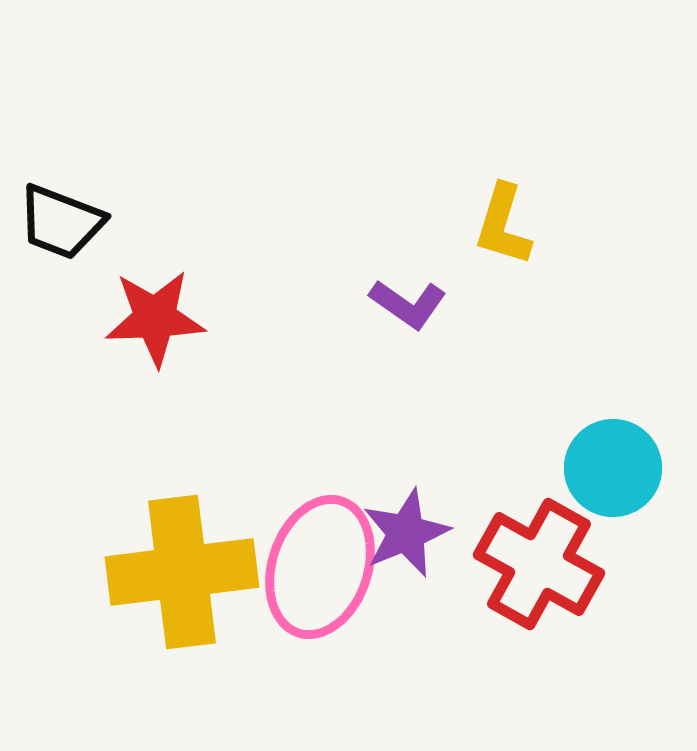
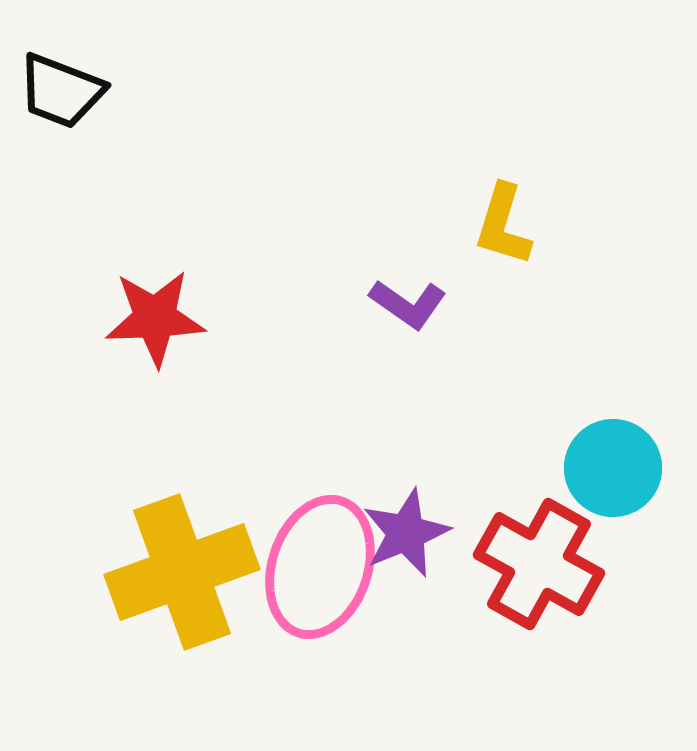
black trapezoid: moved 131 px up
yellow cross: rotated 13 degrees counterclockwise
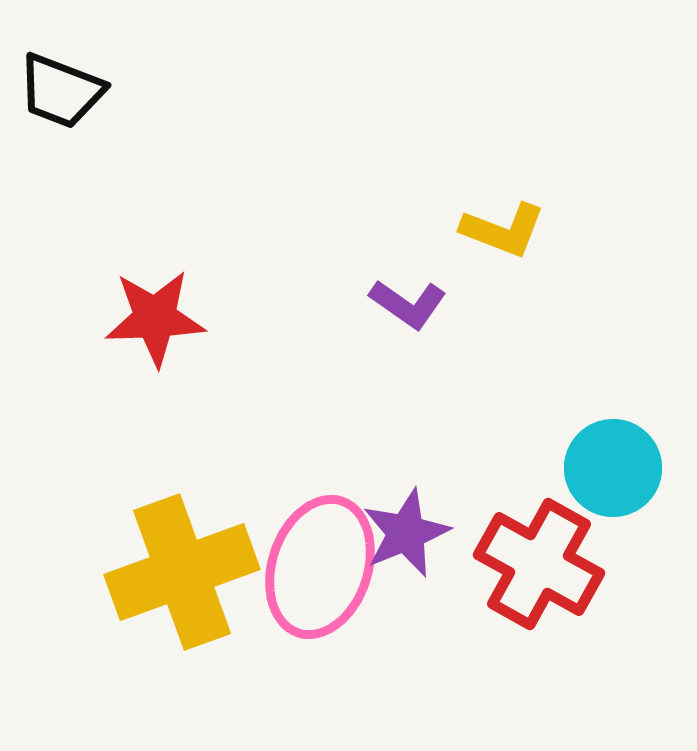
yellow L-shape: moved 5 px down; rotated 86 degrees counterclockwise
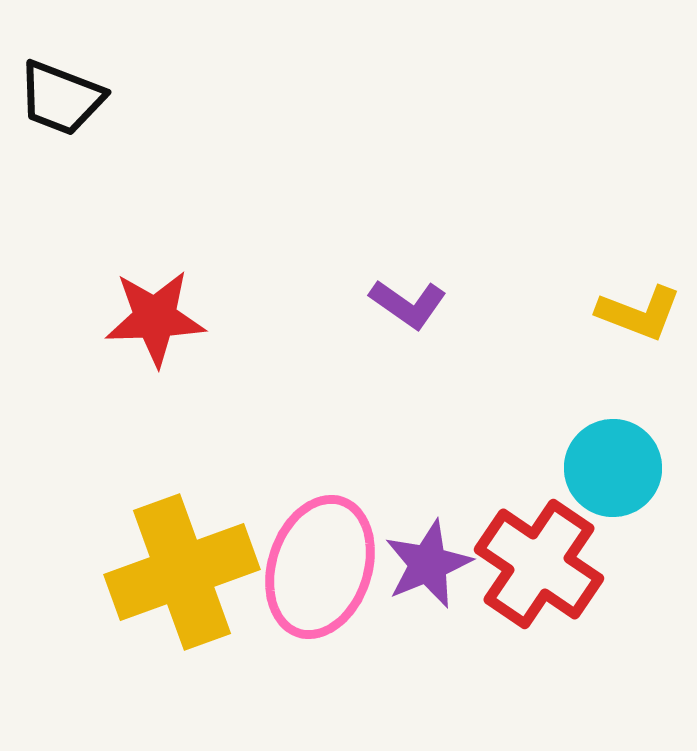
black trapezoid: moved 7 px down
yellow L-shape: moved 136 px right, 83 px down
purple star: moved 22 px right, 31 px down
red cross: rotated 5 degrees clockwise
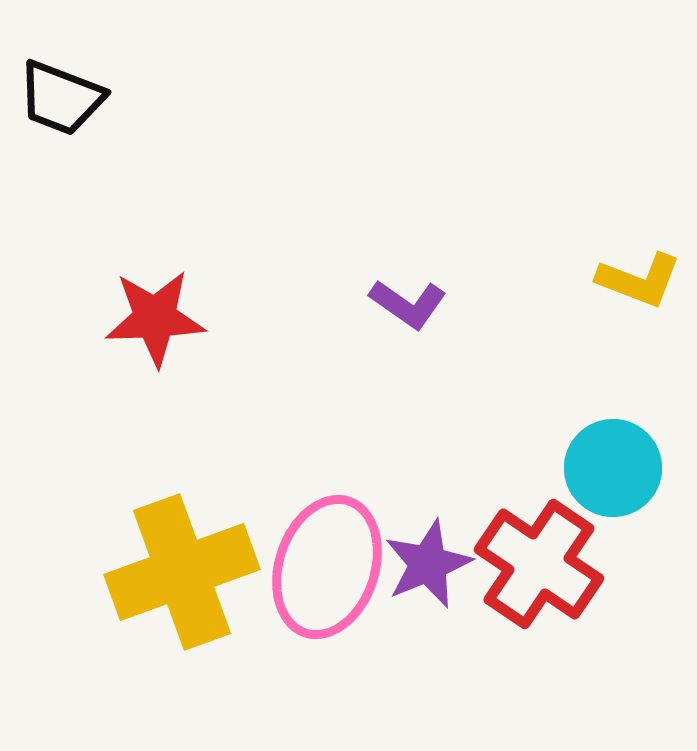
yellow L-shape: moved 33 px up
pink ellipse: moved 7 px right
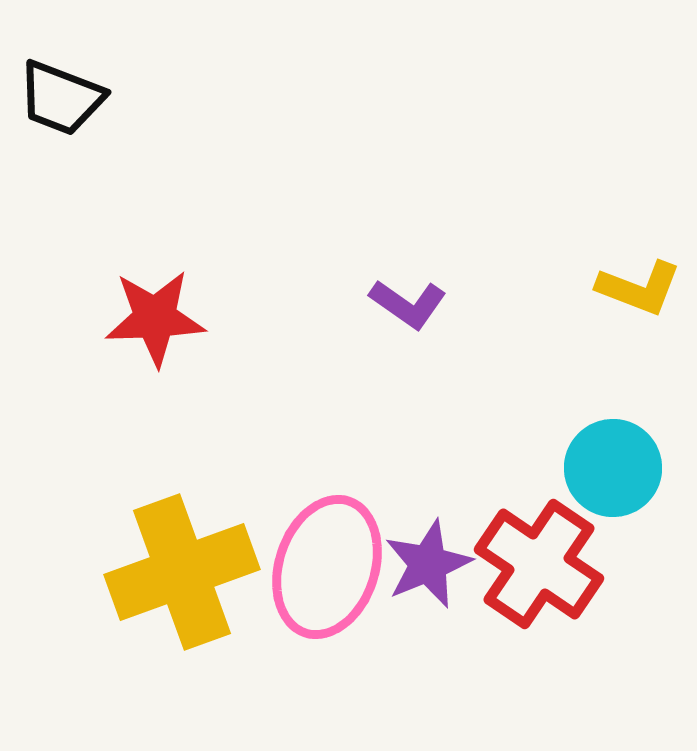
yellow L-shape: moved 8 px down
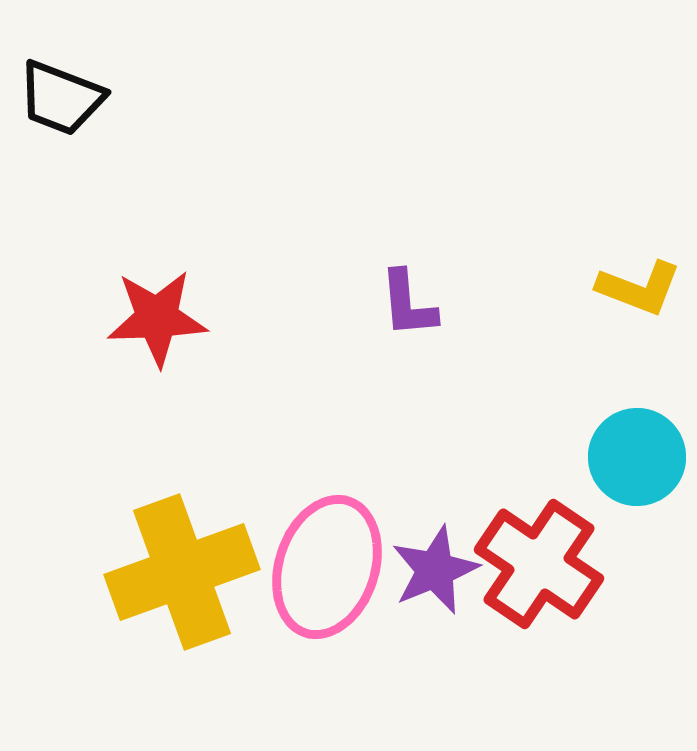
purple L-shape: rotated 50 degrees clockwise
red star: moved 2 px right
cyan circle: moved 24 px right, 11 px up
purple star: moved 7 px right, 6 px down
